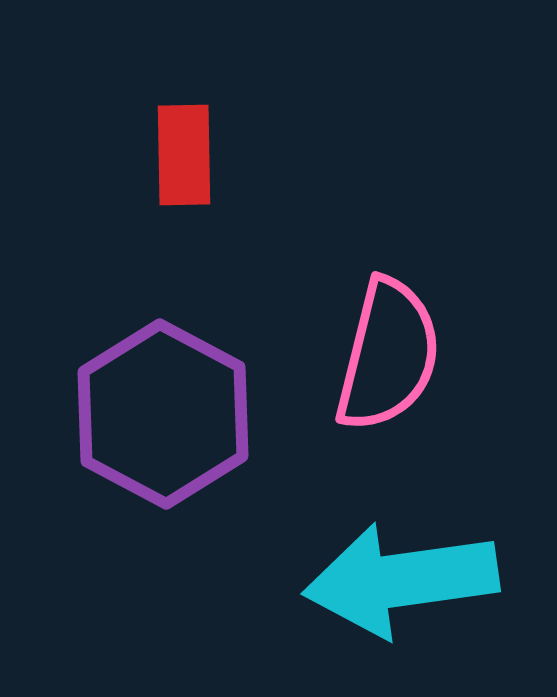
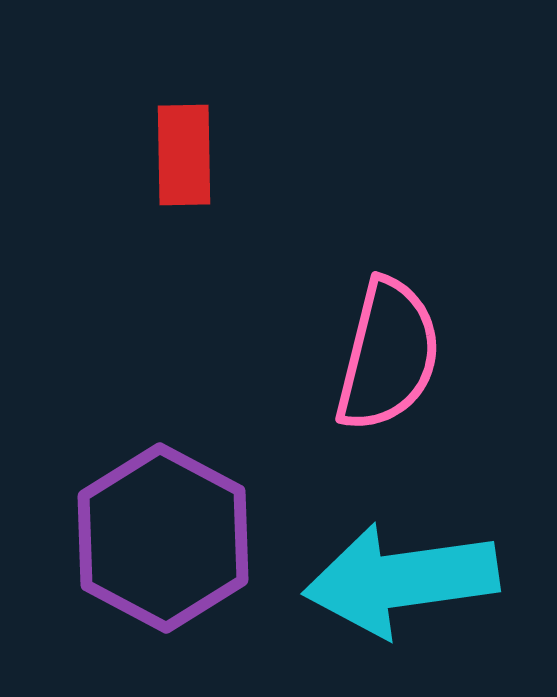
purple hexagon: moved 124 px down
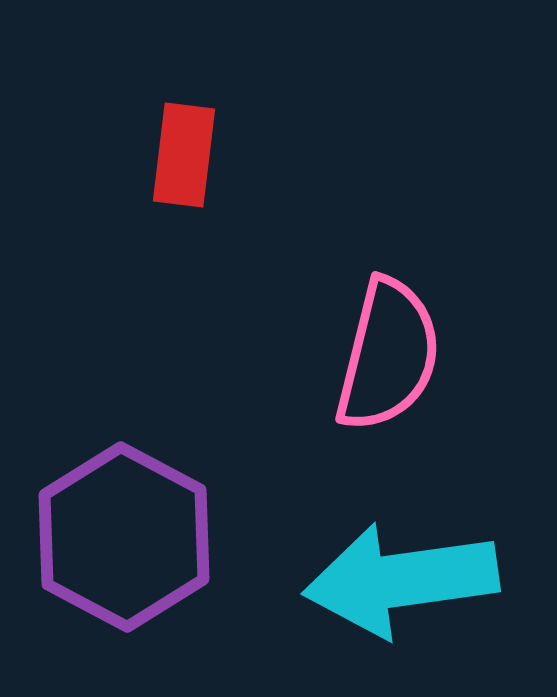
red rectangle: rotated 8 degrees clockwise
purple hexagon: moved 39 px left, 1 px up
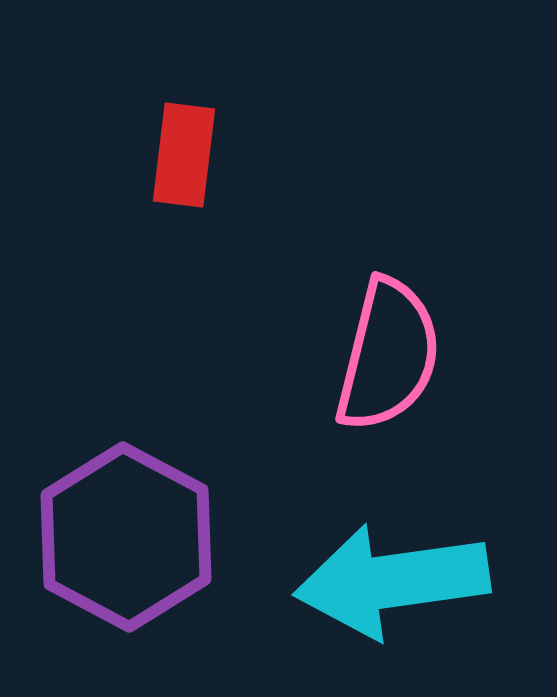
purple hexagon: moved 2 px right
cyan arrow: moved 9 px left, 1 px down
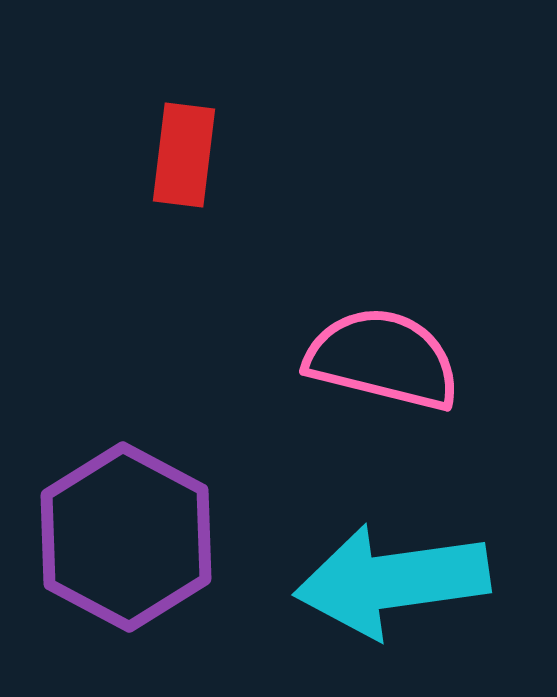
pink semicircle: moved 5 px left, 4 px down; rotated 90 degrees counterclockwise
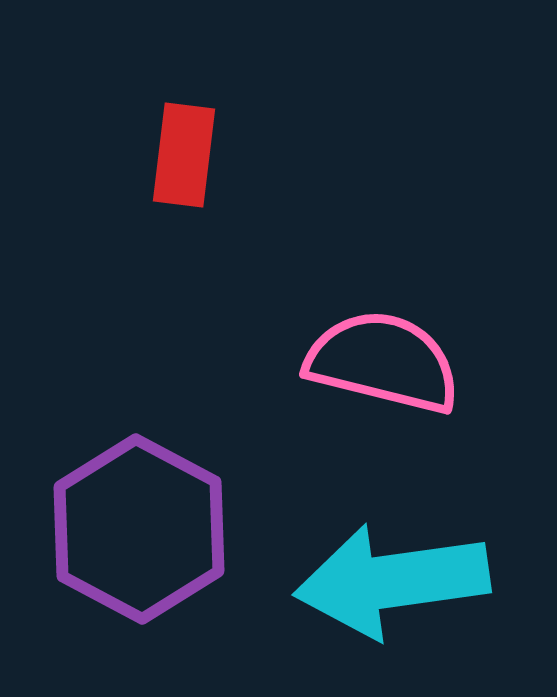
pink semicircle: moved 3 px down
purple hexagon: moved 13 px right, 8 px up
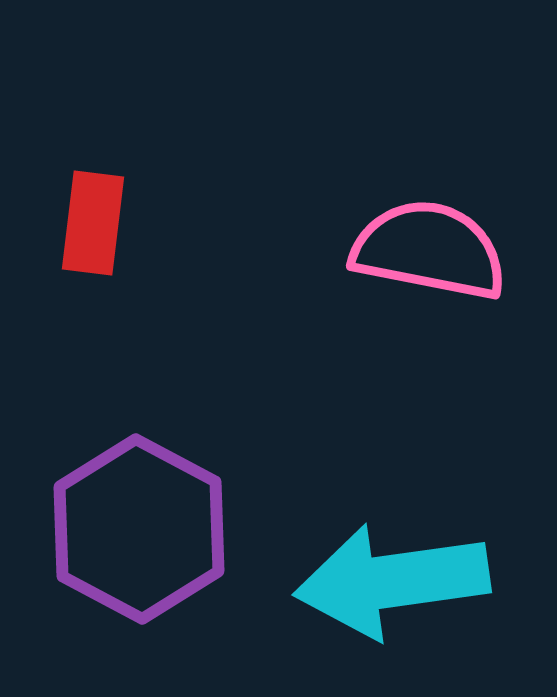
red rectangle: moved 91 px left, 68 px down
pink semicircle: moved 46 px right, 112 px up; rotated 3 degrees counterclockwise
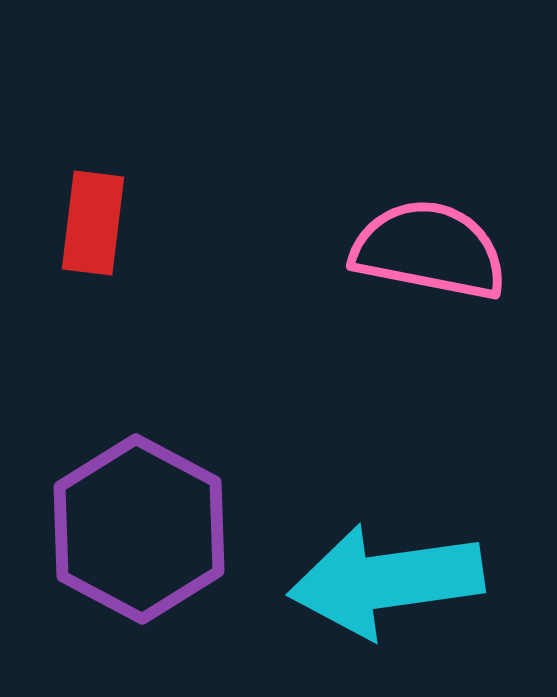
cyan arrow: moved 6 px left
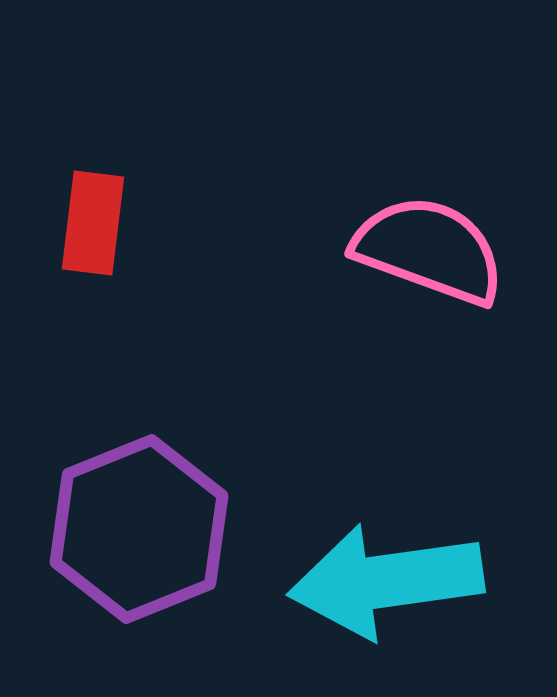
pink semicircle: rotated 9 degrees clockwise
purple hexagon: rotated 10 degrees clockwise
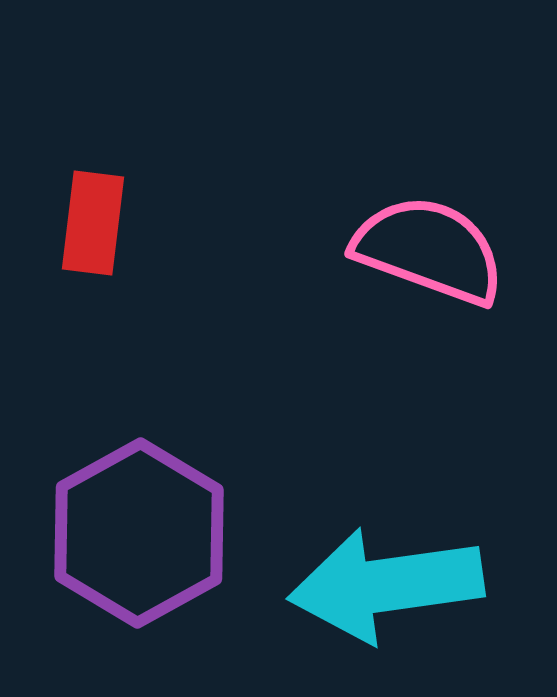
purple hexagon: moved 4 px down; rotated 7 degrees counterclockwise
cyan arrow: moved 4 px down
